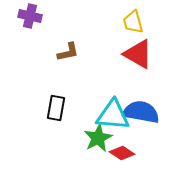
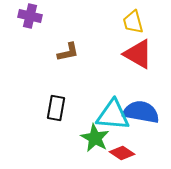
green star: moved 3 px left; rotated 16 degrees counterclockwise
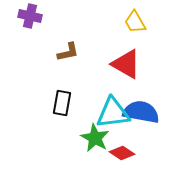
yellow trapezoid: moved 2 px right; rotated 15 degrees counterclockwise
red triangle: moved 12 px left, 10 px down
black rectangle: moved 6 px right, 5 px up
cyan triangle: moved 2 px up; rotated 12 degrees counterclockwise
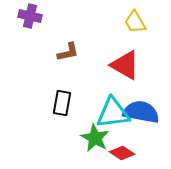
red triangle: moved 1 px left, 1 px down
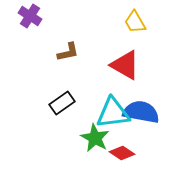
purple cross: rotated 20 degrees clockwise
black rectangle: rotated 45 degrees clockwise
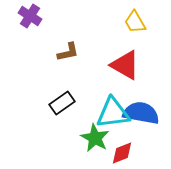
blue semicircle: moved 1 px down
red diamond: rotated 55 degrees counterclockwise
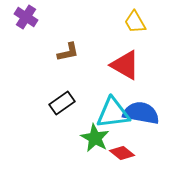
purple cross: moved 4 px left, 1 px down
red diamond: rotated 60 degrees clockwise
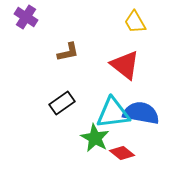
red triangle: rotated 8 degrees clockwise
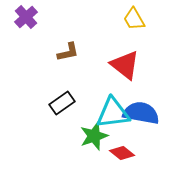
purple cross: rotated 15 degrees clockwise
yellow trapezoid: moved 1 px left, 3 px up
green star: moved 1 px left, 2 px up; rotated 24 degrees clockwise
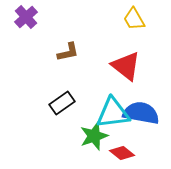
red triangle: moved 1 px right, 1 px down
